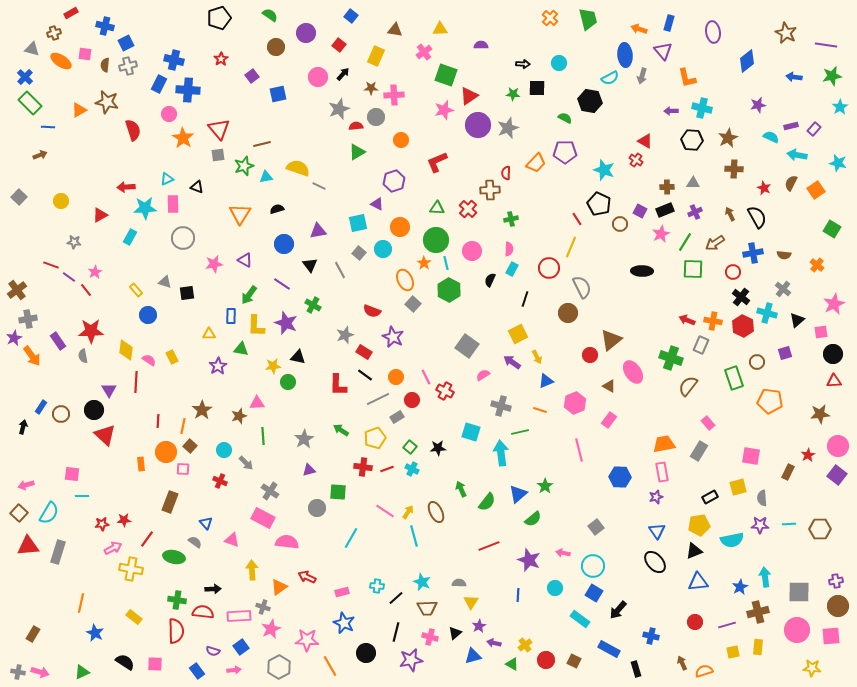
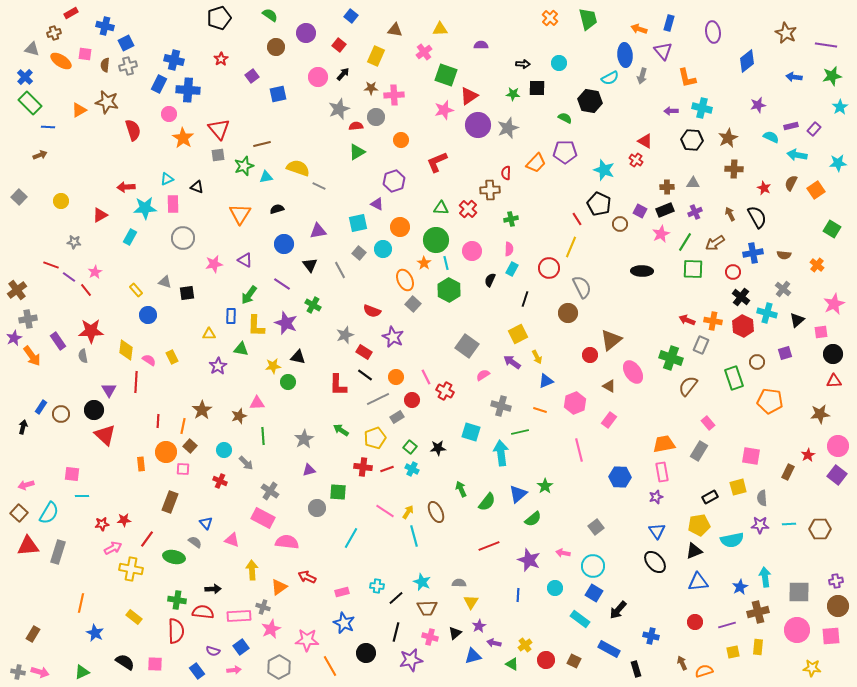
cyan star at (838, 163): rotated 18 degrees counterclockwise
green triangle at (437, 208): moved 4 px right
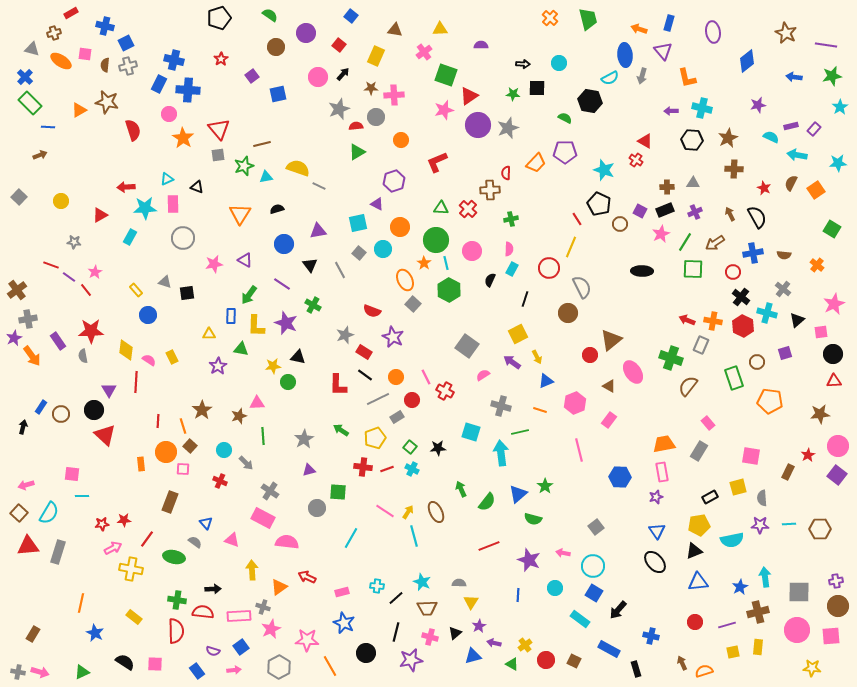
orange line at (183, 426): rotated 28 degrees counterclockwise
green semicircle at (533, 519): rotated 54 degrees clockwise
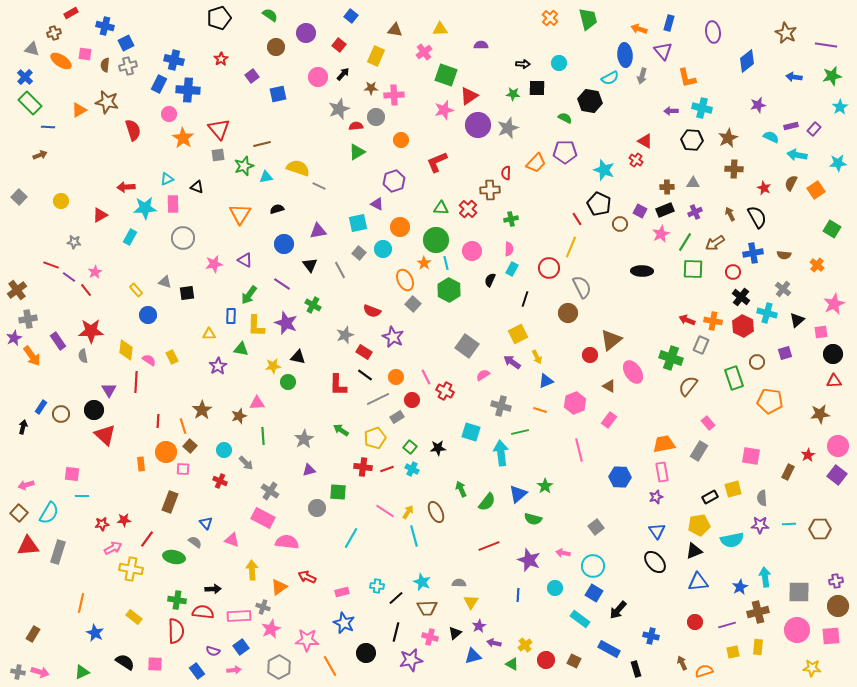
yellow square at (738, 487): moved 5 px left, 2 px down
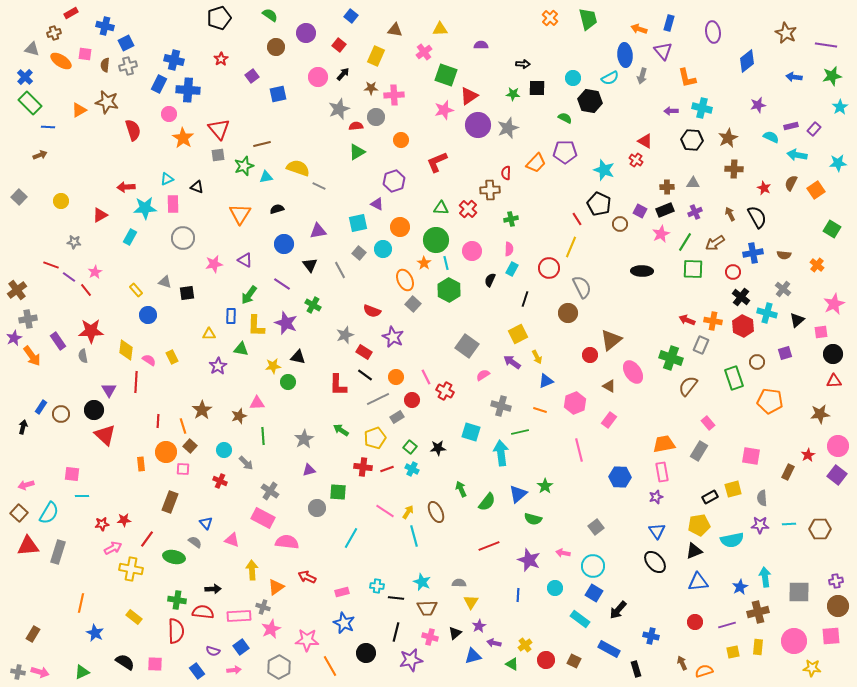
cyan circle at (559, 63): moved 14 px right, 15 px down
orange triangle at (279, 587): moved 3 px left
black line at (396, 598): rotated 49 degrees clockwise
pink circle at (797, 630): moved 3 px left, 11 px down
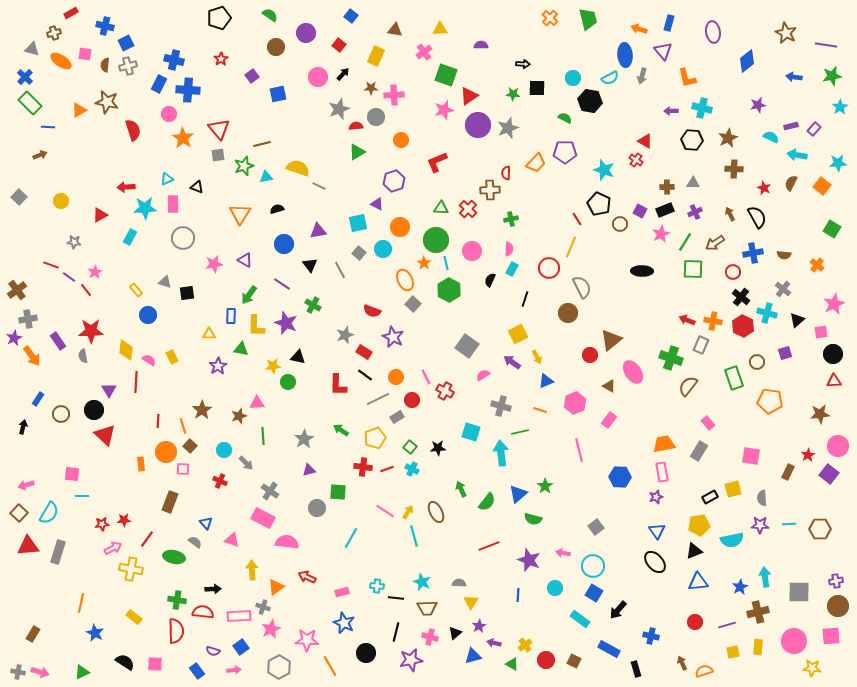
orange square at (816, 190): moved 6 px right, 4 px up; rotated 18 degrees counterclockwise
blue rectangle at (41, 407): moved 3 px left, 8 px up
purple square at (837, 475): moved 8 px left, 1 px up
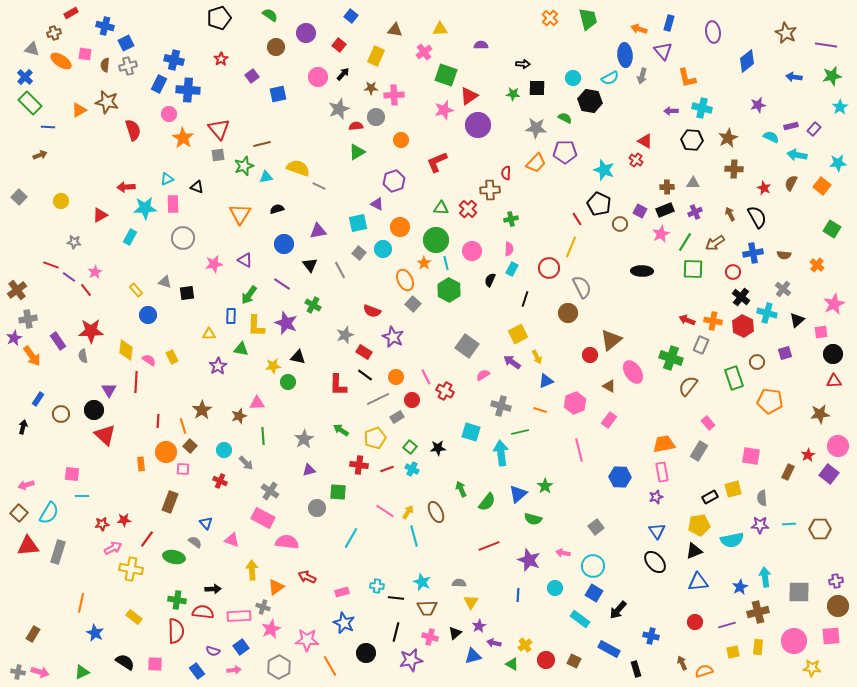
gray star at (508, 128): moved 28 px right; rotated 25 degrees clockwise
red cross at (363, 467): moved 4 px left, 2 px up
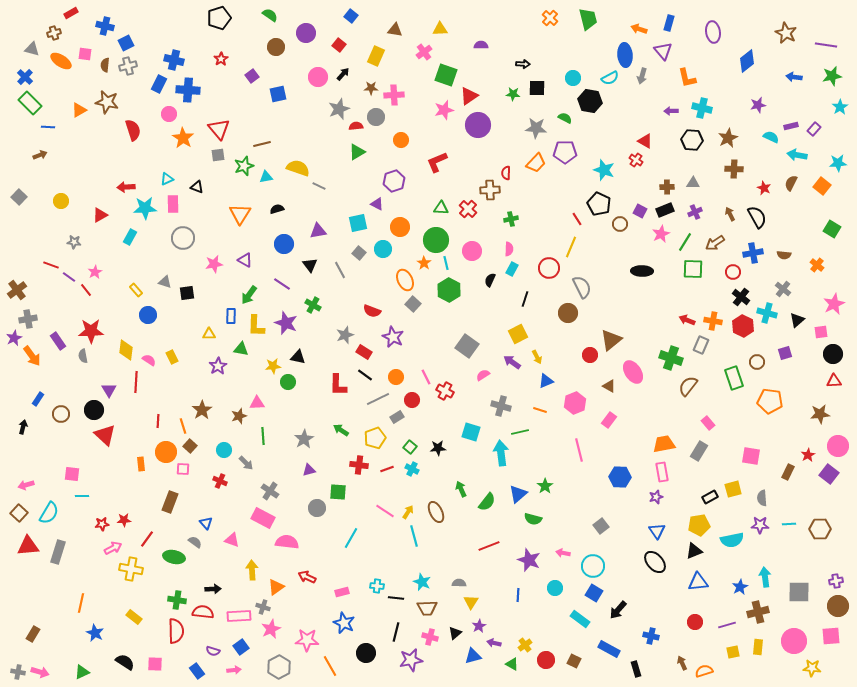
gray square at (596, 527): moved 5 px right, 1 px up
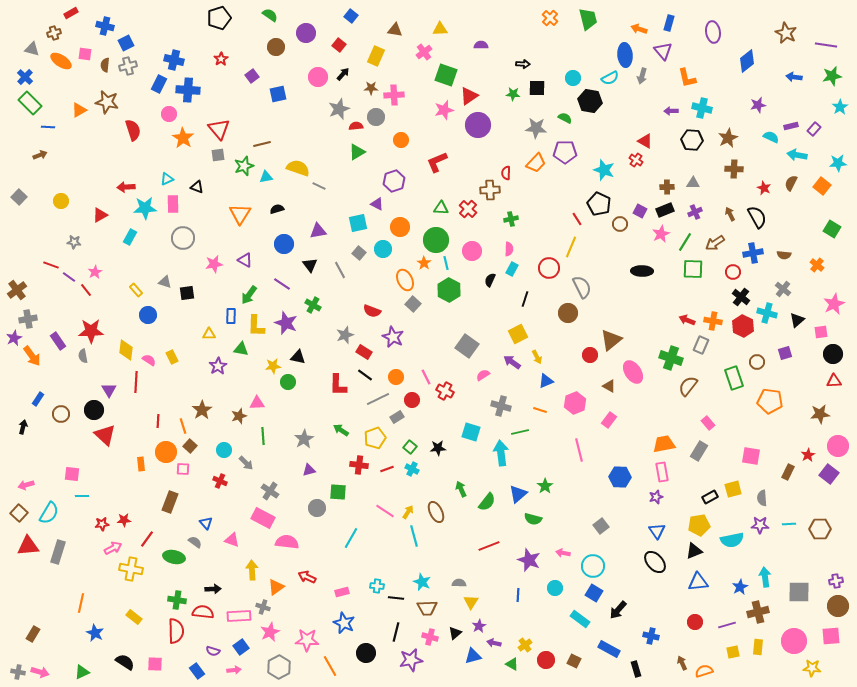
pink star at (271, 629): moved 1 px left, 3 px down
